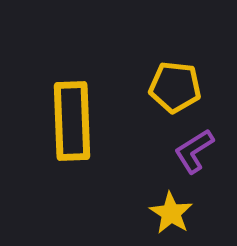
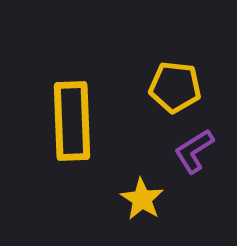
yellow star: moved 29 px left, 14 px up
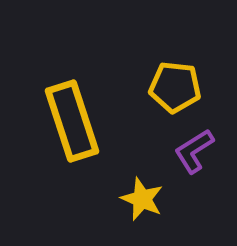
yellow rectangle: rotated 16 degrees counterclockwise
yellow star: rotated 9 degrees counterclockwise
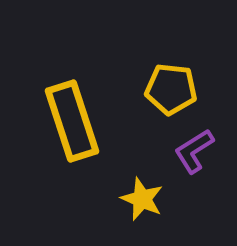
yellow pentagon: moved 4 px left, 2 px down
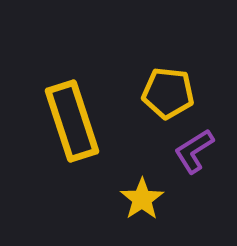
yellow pentagon: moved 3 px left, 4 px down
yellow star: rotated 15 degrees clockwise
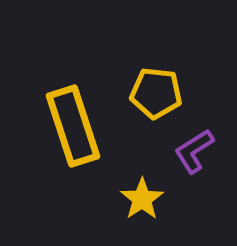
yellow pentagon: moved 12 px left
yellow rectangle: moved 1 px right, 5 px down
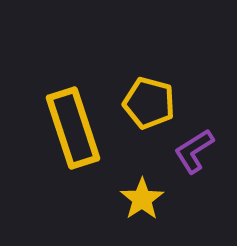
yellow pentagon: moved 7 px left, 10 px down; rotated 9 degrees clockwise
yellow rectangle: moved 2 px down
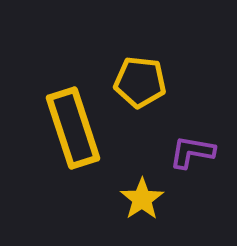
yellow pentagon: moved 9 px left, 21 px up; rotated 9 degrees counterclockwise
purple L-shape: moved 2 px left, 1 px down; rotated 42 degrees clockwise
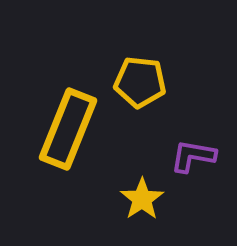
yellow rectangle: moved 5 px left, 1 px down; rotated 40 degrees clockwise
purple L-shape: moved 1 px right, 4 px down
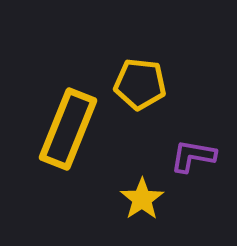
yellow pentagon: moved 2 px down
